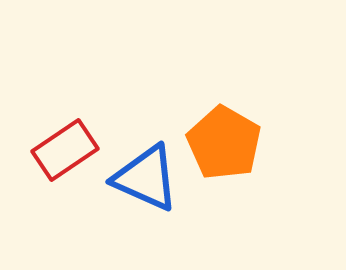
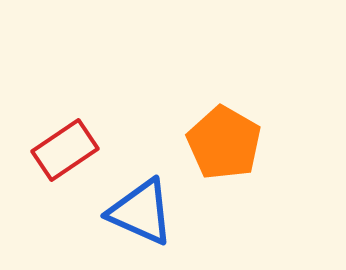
blue triangle: moved 5 px left, 34 px down
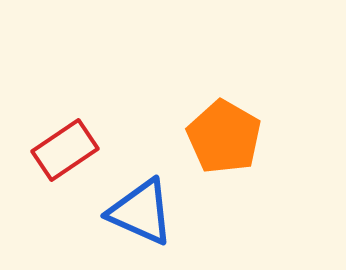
orange pentagon: moved 6 px up
